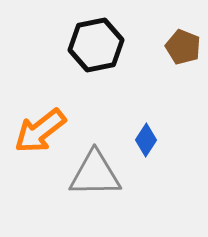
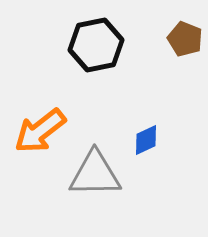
brown pentagon: moved 2 px right, 8 px up
blue diamond: rotated 32 degrees clockwise
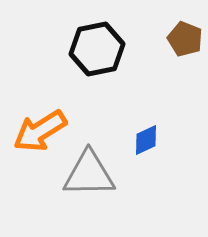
black hexagon: moved 1 px right, 4 px down
orange arrow: rotated 6 degrees clockwise
gray triangle: moved 6 px left
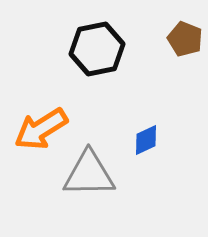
orange arrow: moved 1 px right, 2 px up
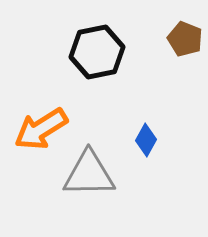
black hexagon: moved 3 px down
blue diamond: rotated 36 degrees counterclockwise
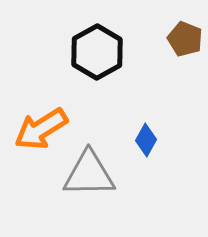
black hexagon: rotated 18 degrees counterclockwise
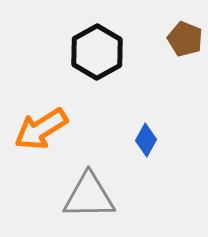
gray triangle: moved 22 px down
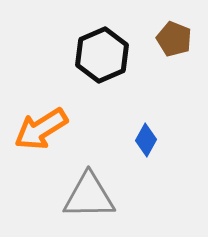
brown pentagon: moved 11 px left
black hexagon: moved 5 px right, 3 px down; rotated 6 degrees clockwise
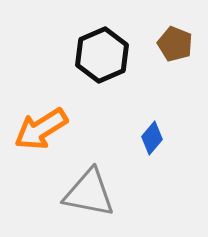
brown pentagon: moved 1 px right, 5 px down
blue diamond: moved 6 px right, 2 px up; rotated 12 degrees clockwise
gray triangle: moved 3 px up; rotated 12 degrees clockwise
